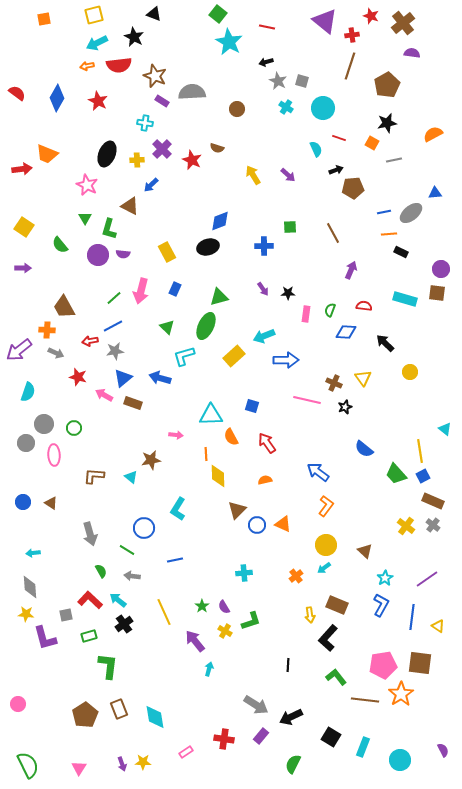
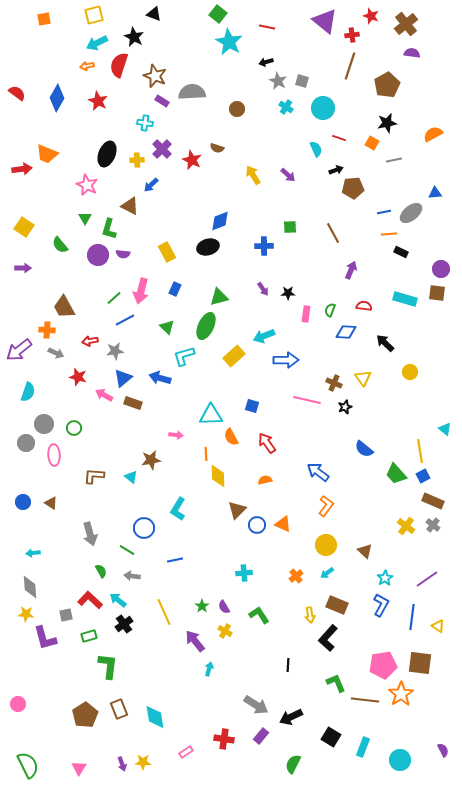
brown cross at (403, 23): moved 3 px right, 1 px down
red semicircle at (119, 65): rotated 115 degrees clockwise
blue line at (113, 326): moved 12 px right, 6 px up
cyan arrow at (324, 568): moved 3 px right, 5 px down
green L-shape at (251, 621): moved 8 px right, 6 px up; rotated 105 degrees counterclockwise
green L-shape at (336, 677): moved 6 px down; rotated 15 degrees clockwise
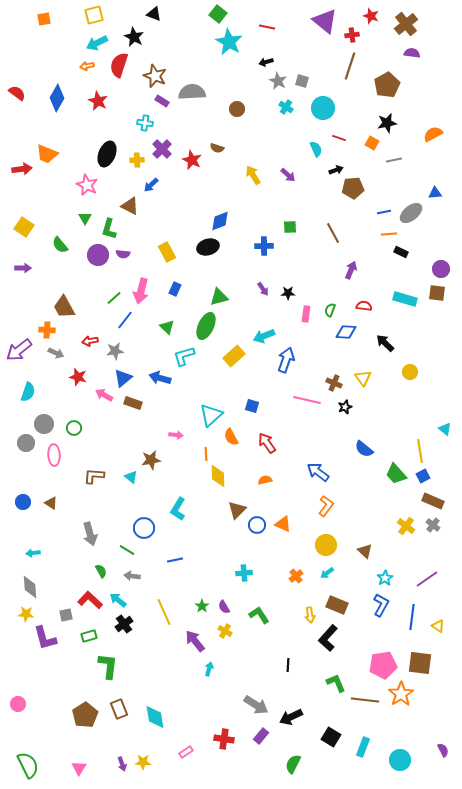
blue line at (125, 320): rotated 24 degrees counterclockwise
blue arrow at (286, 360): rotated 70 degrees counterclockwise
cyan triangle at (211, 415): rotated 40 degrees counterclockwise
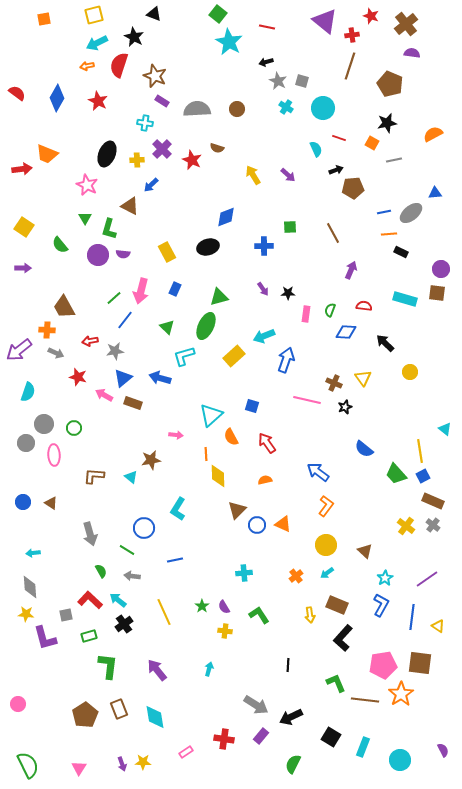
brown pentagon at (387, 85): moved 3 px right, 1 px up; rotated 20 degrees counterclockwise
gray semicircle at (192, 92): moved 5 px right, 17 px down
blue diamond at (220, 221): moved 6 px right, 4 px up
yellow cross at (225, 631): rotated 24 degrees counterclockwise
black L-shape at (328, 638): moved 15 px right
purple arrow at (195, 641): moved 38 px left, 29 px down
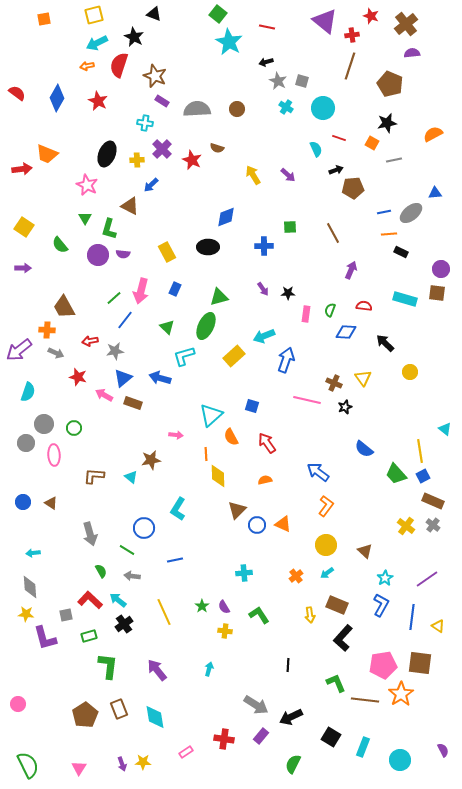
purple semicircle at (412, 53): rotated 14 degrees counterclockwise
black ellipse at (208, 247): rotated 15 degrees clockwise
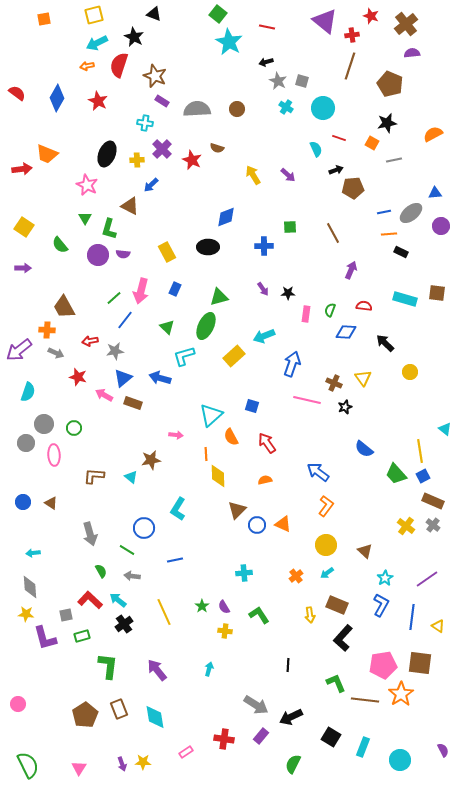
purple circle at (441, 269): moved 43 px up
blue arrow at (286, 360): moved 6 px right, 4 px down
green rectangle at (89, 636): moved 7 px left
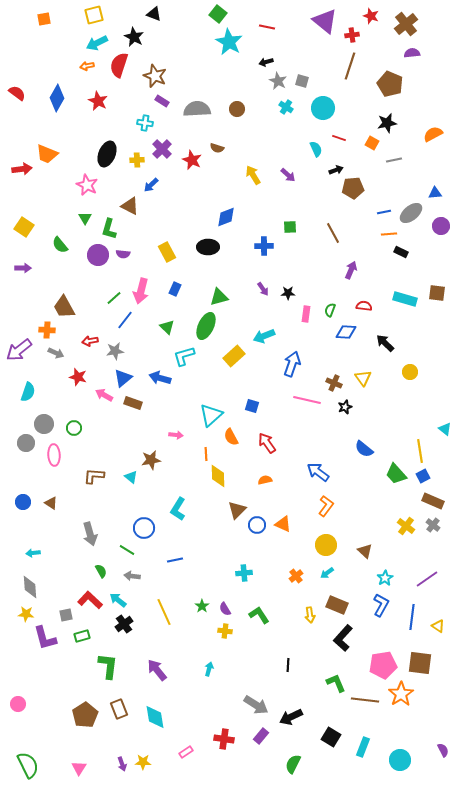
purple semicircle at (224, 607): moved 1 px right, 2 px down
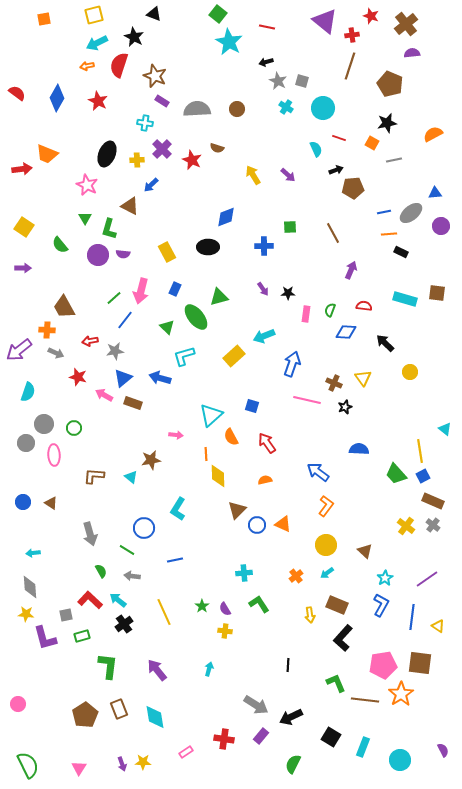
green ellipse at (206, 326): moved 10 px left, 9 px up; rotated 64 degrees counterclockwise
blue semicircle at (364, 449): moved 5 px left; rotated 144 degrees clockwise
green L-shape at (259, 615): moved 11 px up
